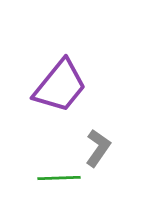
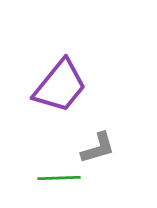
gray L-shape: rotated 39 degrees clockwise
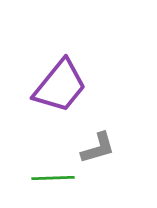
green line: moved 6 px left
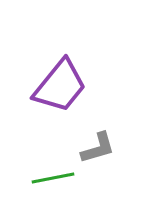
green line: rotated 9 degrees counterclockwise
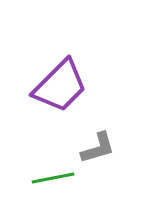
purple trapezoid: rotated 6 degrees clockwise
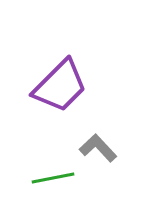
gray L-shape: rotated 117 degrees counterclockwise
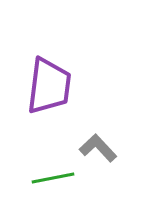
purple trapezoid: moved 11 px left; rotated 38 degrees counterclockwise
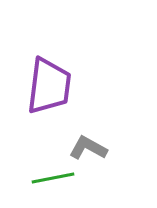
gray L-shape: moved 10 px left; rotated 18 degrees counterclockwise
